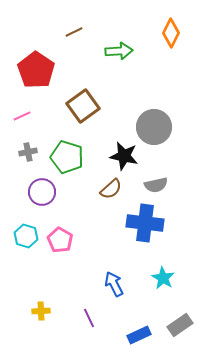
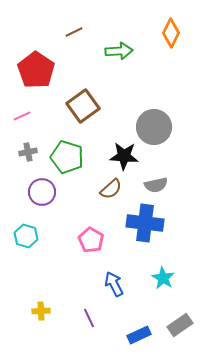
black star: rotated 8 degrees counterclockwise
pink pentagon: moved 31 px right
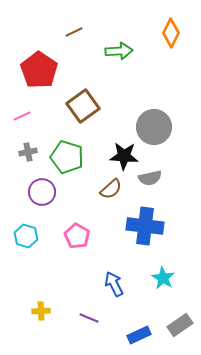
red pentagon: moved 3 px right
gray semicircle: moved 6 px left, 7 px up
blue cross: moved 3 px down
pink pentagon: moved 14 px left, 4 px up
purple line: rotated 42 degrees counterclockwise
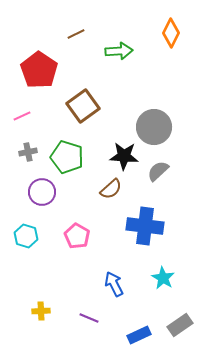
brown line: moved 2 px right, 2 px down
gray semicircle: moved 8 px right, 7 px up; rotated 150 degrees clockwise
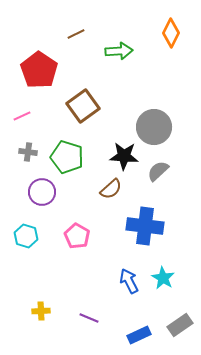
gray cross: rotated 18 degrees clockwise
blue arrow: moved 15 px right, 3 px up
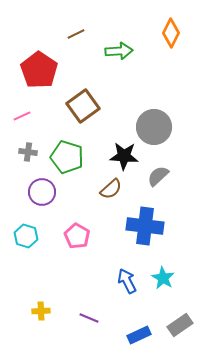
gray semicircle: moved 5 px down
blue arrow: moved 2 px left
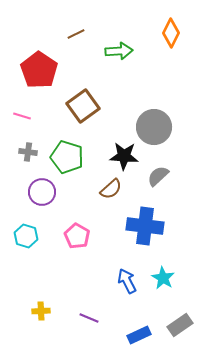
pink line: rotated 42 degrees clockwise
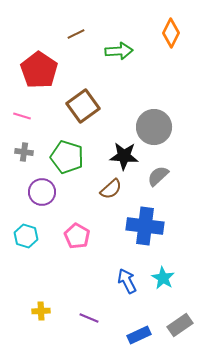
gray cross: moved 4 px left
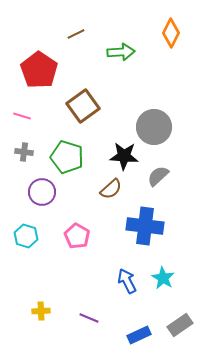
green arrow: moved 2 px right, 1 px down
